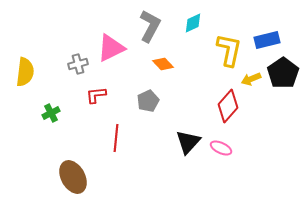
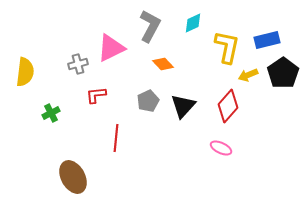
yellow L-shape: moved 2 px left, 3 px up
yellow arrow: moved 3 px left, 4 px up
black triangle: moved 5 px left, 36 px up
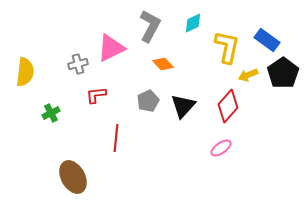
blue rectangle: rotated 50 degrees clockwise
pink ellipse: rotated 60 degrees counterclockwise
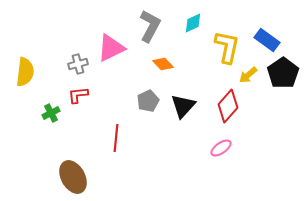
yellow arrow: rotated 18 degrees counterclockwise
red L-shape: moved 18 px left
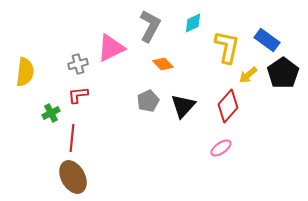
red line: moved 44 px left
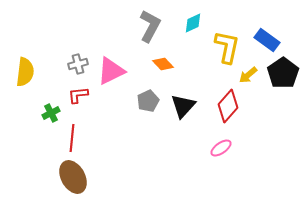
pink triangle: moved 23 px down
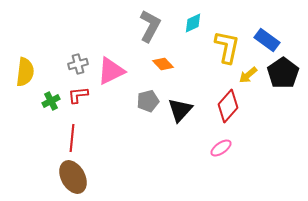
gray pentagon: rotated 10 degrees clockwise
black triangle: moved 3 px left, 4 px down
green cross: moved 12 px up
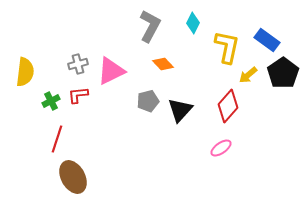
cyan diamond: rotated 40 degrees counterclockwise
red line: moved 15 px left, 1 px down; rotated 12 degrees clockwise
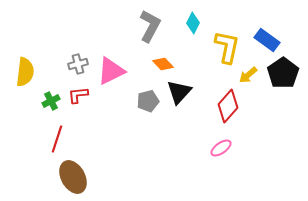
black triangle: moved 1 px left, 18 px up
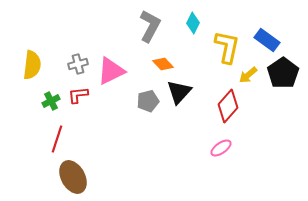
yellow semicircle: moved 7 px right, 7 px up
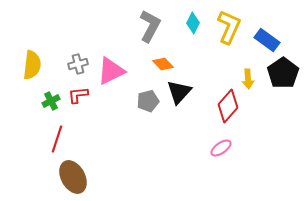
yellow L-shape: moved 2 px right, 20 px up; rotated 12 degrees clockwise
yellow arrow: moved 4 px down; rotated 54 degrees counterclockwise
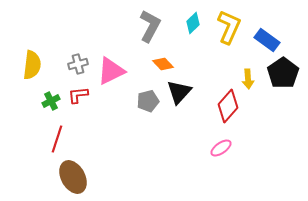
cyan diamond: rotated 20 degrees clockwise
